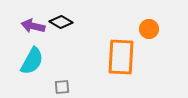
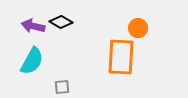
orange circle: moved 11 px left, 1 px up
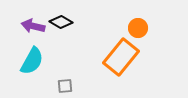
orange rectangle: rotated 36 degrees clockwise
gray square: moved 3 px right, 1 px up
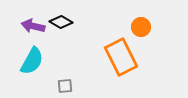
orange circle: moved 3 px right, 1 px up
orange rectangle: rotated 66 degrees counterclockwise
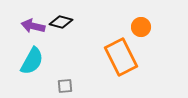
black diamond: rotated 15 degrees counterclockwise
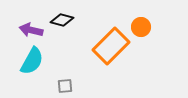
black diamond: moved 1 px right, 2 px up
purple arrow: moved 2 px left, 4 px down
orange rectangle: moved 10 px left, 11 px up; rotated 72 degrees clockwise
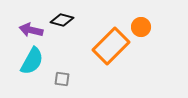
gray square: moved 3 px left, 7 px up; rotated 14 degrees clockwise
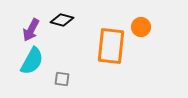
purple arrow: rotated 75 degrees counterclockwise
orange rectangle: rotated 39 degrees counterclockwise
